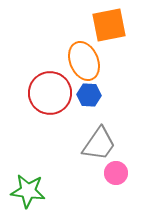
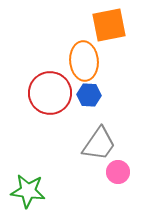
orange ellipse: rotated 18 degrees clockwise
pink circle: moved 2 px right, 1 px up
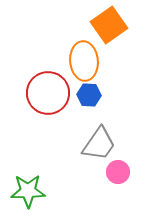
orange square: rotated 24 degrees counterclockwise
red circle: moved 2 px left
green star: rotated 8 degrees counterclockwise
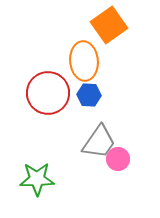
gray trapezoid: moved 2 px up
pink circle: moved 13 px up
green star: moved 9 px right, 12 px up
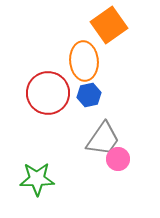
blue hexagon: rotated 15 degrees counterclockwise
gray trapezoid: moved 4 px right, 3 px up
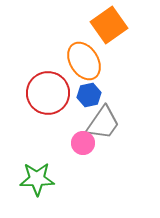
orange ellipse: rotated 27 degrees counterclockwise
gray trapezoid: moved 16 px up
pink circle: moved 35 px left, 16 px up
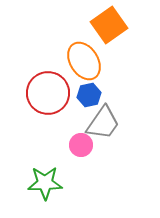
pink circle: moved 2 px left, 2 px down
green star: moved 8 px right, 4 px down
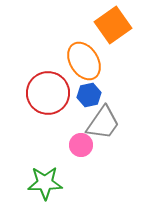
orange square: moved 4 px right
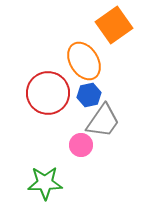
orange square: moved 1 px right
gray trapezoid: moved 2 px up
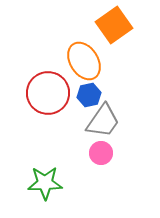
pink circle: moved 20 px right, 8 px down
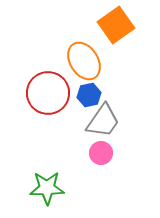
orange square: moved 2 px right
green star: moved 2 px right, 5 px down
